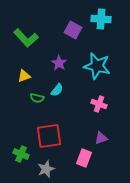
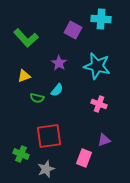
purple triangle: moved 3 px right, 2 px down
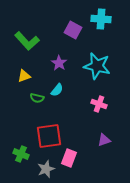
green L-shape: moved 1 px right, 3 px down
pink rectangle: moved 15 px left
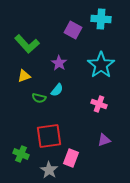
green L-shape: moved 3 px down
cyan star: moved 4 px right, 1 px up; rotated 24 degrees clockwise
green semicircle: moved 2 px right
pink rectangle: moved 2 px right
gray star: moved 3 px right, 1 px down; rotated 18 degrees counterclockwise
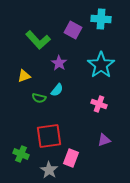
green L-shape: moved 11 px right, 4 px up
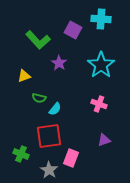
cyan semicircle: moved 2 px left, 19 px down
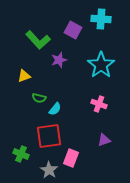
purple star: moved 3 px up; rotated 21 degrees clockwise
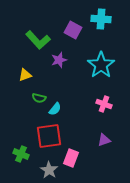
yellow triangle: moved 1 px right, 1 px up
pink cross: moved 5 px right
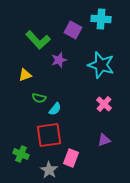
cyan star: rotated 20 degrees counterclockwise
pink cross: rotated 21 degrees clockwise
red square: moved 1 px up
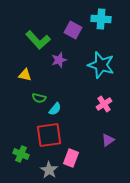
yellow triangle: rotated 32 degrees clockwise
pink cross: rotated 14 degrees clockwise
purple triangle: moved 4 px right; rotated 16 degrees counterclockwise
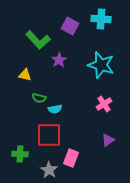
purple square: moved 3 px left, 4 px up
purple star: rotated 14 degrees counterclockwise
cyan semicircle: rotated 40 degrees clockwise
red square: rotated 8 degrees clockwise
green cross: moved 1 px left; rotated 21 degrees counterclockwise
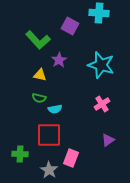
cyan cross: moved 2 px left, 6 px up
yellow triangle: moved 15 px right
pink cross: moved 2 px left
